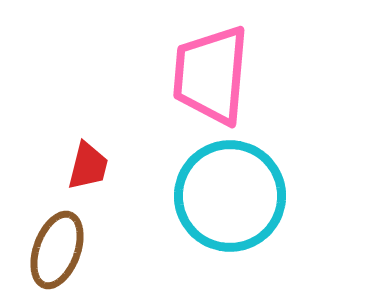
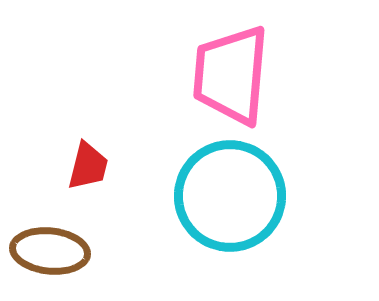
pink trapezoid: moved 20 px right
brown ellipse: moved 7 px left, 1 px down; rotated 76 degrees clockwise
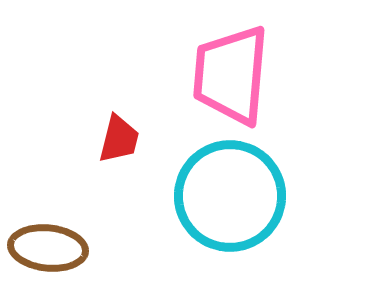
red trapezoid: moved 31 px right, 27 px up
brown ellipse: moved 2 px left, 3 px up
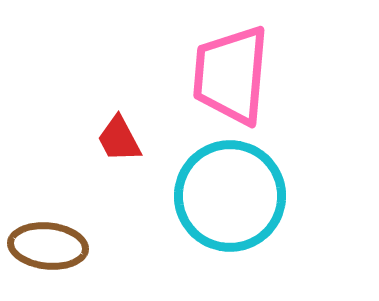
red trapezoid: rotated 138 degrees clockwise
brown ellipse: moved 2 px up
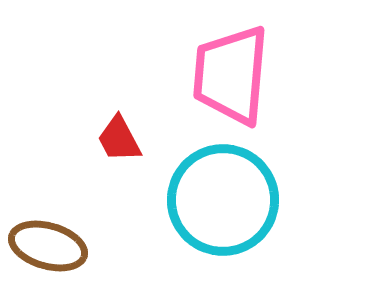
cyan circle: moved 7 px left, 4 px down
brown ellipse: rotated 10 degrees clockwise
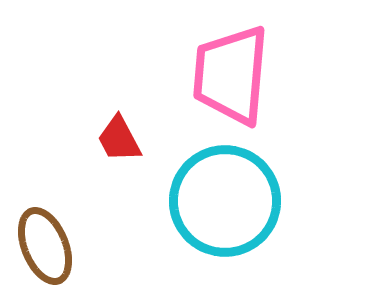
cyan circle: moved 2 px right, 1 px down
brown ellipse: moved 3 px left; rotated 52 degrees clockwise
